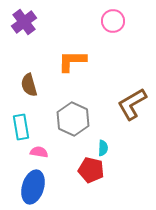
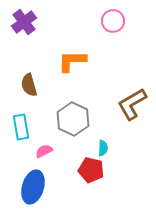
pink semicircle: moved 5 px right, 1 px up; rotated 36 degrees counterclockwise
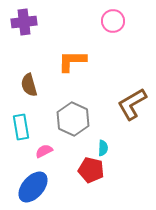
purple cross: rotated 30 degrees clockwise
blue ellipse: rotated 24 degrees clockwise
